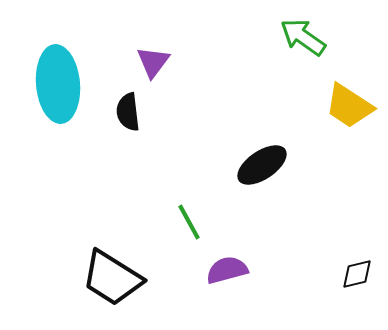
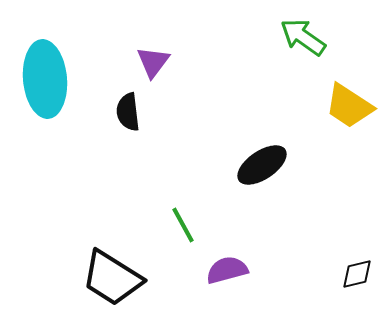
cyan ellipse: moved 13 px left, 5 px up
green line: moved 6 px left, 3 px down
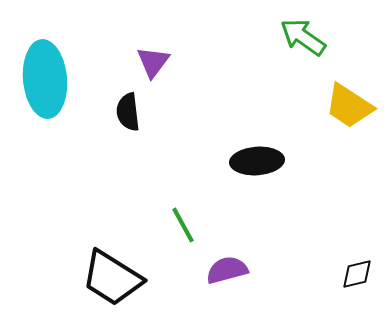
black ellipse: moved 5 px left, 4 px up; rotated 30 degrees clockwise
